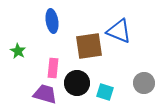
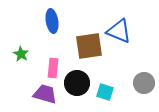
green star: moved 3 px right, 3 px down
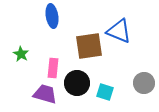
blue ellipse: moved 5 px up
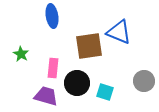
blue triangle: moved 1 px down
gray circle: moved 2 px up
purple trapezoid: moved 1 px right, 2 px down
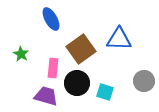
blue ellipse: moved 1 px left, 3 px down; rotated 20 degrees counterclockwise
blue triangle: moved 7 px down; rotated 20 degrees counterclockwise
brown square: moved 8 px left, 3 px down; rotated 28 degrees counterclockwise
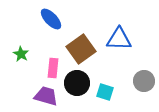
blue ellipse: rotated 15 degrees counterclockwise
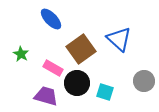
blue triangle: rotated 40 degrees clockwise
pink rectangle: rotated 66 degrees counterclockwise
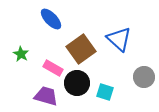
gray circle: moved 4 px up
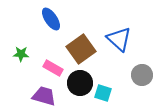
blue ellipse: rotated 10 degrees clockwise
green star: rotated 28 degrees counterclockwise
gray circle: moved 2 px left, 2 px up
black circle: moved 3 px right
cyan square: moved 2 px left, 1 px down
purple trapezoid: moved 2 px left
